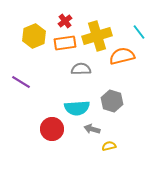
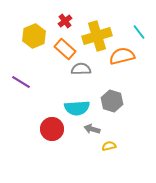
orange rectangle: moved 6 px down; rotated 50 degrees clockwise
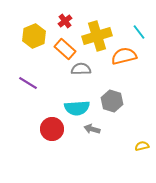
orange semicircle: moved 2 px right
purple line: moved 7 px right, 1 px down
yellow semicircle: moved 33 px right
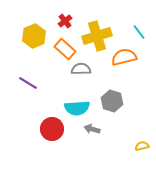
orange semicircle: moved 1 px down
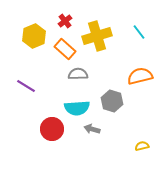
orange semicircle: moved 16 px right, 19 px down
gray semicircle: moved 3 px left, 5 px down
purple line: moved 2 px left, 3 px down
